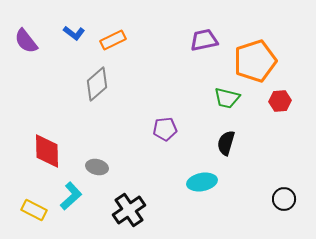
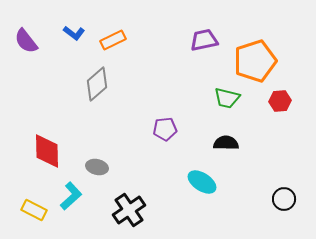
black semicircle: rotated 75 degrees clockwise
cyan ellipse: rotated 44 degrees clockwise
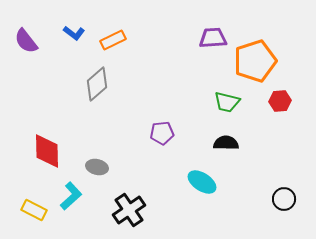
purple trapezoid: moved 9 px right, 2 px up; rotated 8 degrees clockwise
green trapezoid: moved 4 px down
purple pentagon: moved 3 px left, 4 px down
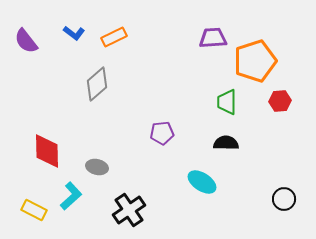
orange rectangle: moved 1 px right, 3 px up
green trapezoid: rotated 76 degrees clockwise
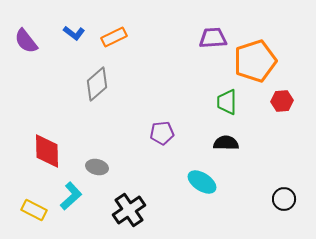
red hexagon: moved 2 px right
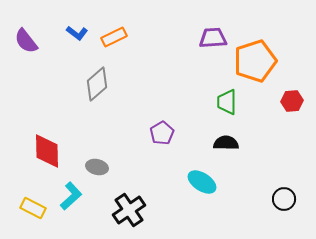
blue L-shape: moved 3 px right
red hexagon: moved 10 px right
purple pentagon: rotated 25 degrees counterclockwise
yellow rectangle: moved 1 px left, 2 px up
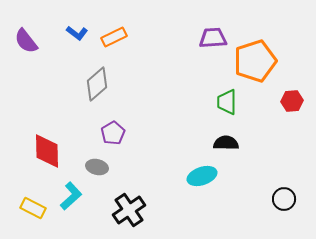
purple pentagon: moved 49 px left
cyan ellipse: moved 6 px up; rotated 52 degrees counterclockwise
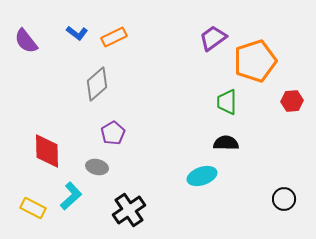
purple trapezoid: rotated 32 degrees counterclockwise
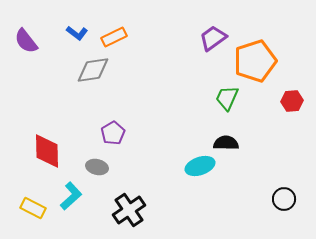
gray diamond: moved 4 px left, 14 px up; rotated 32 degrees clockwise
green trapezoid: moved 4 px up; rotated 24 degrees clockwise
cyan ellipse: moved 2 px left, 10 px up
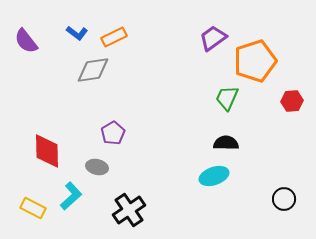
cyan ellipse: moved 14 px right, 10 px down
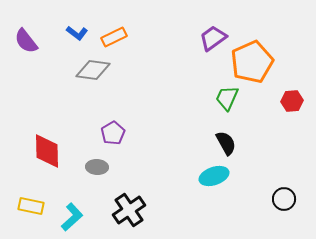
orange pentagon: moved 3 px left, 1 px down; rotated 6 degrees counterclockwise
gray diamond: rotated 16 degrees clockwise
black semicircle: rotated 60 degrees clockwise
gray ellipse: rotated 10 degrees counterclockwise
cyan L-shape: moved 1 px right, 21 px down
yellow rectangle: moved 2 px left, 2 px up; rotated 15 degrees counterclockwise
